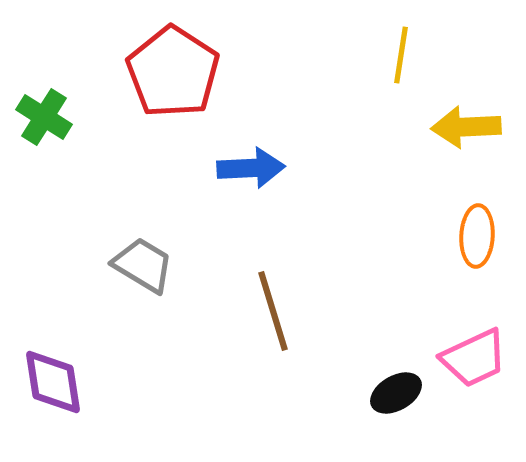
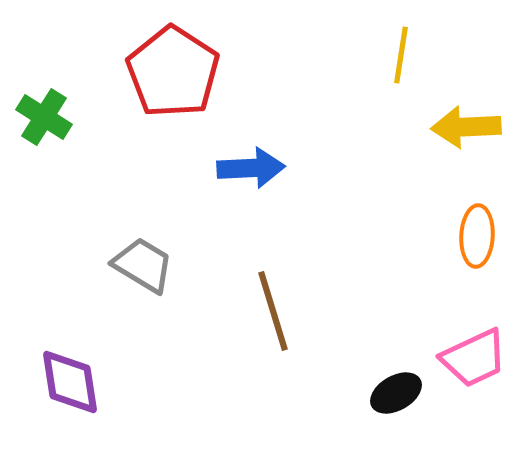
purple diamond: moved 17 px right
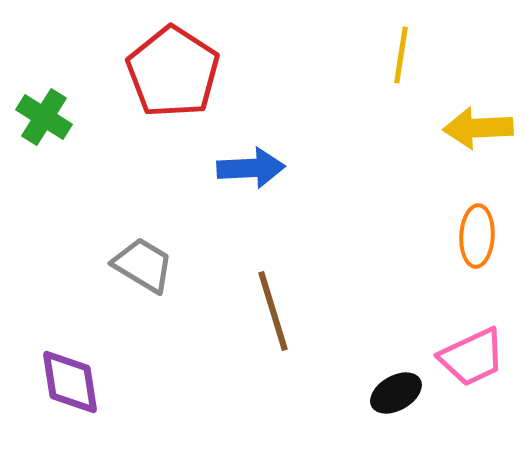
yellow arrow: moved 12 px right, 1 px down
pink trapezoid: moved 2 px left, 1 px up
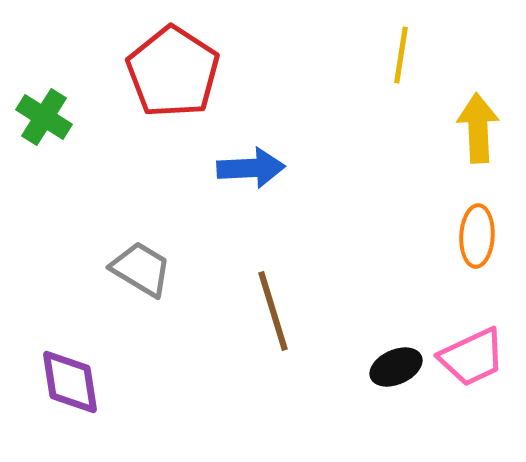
yellow arrow: rotated 90 degrees clockwise
gray trapezoid: moved 2 px left, 4 px down
black ellipse: moved 26 px up; rotated 6 degrees clockwise
